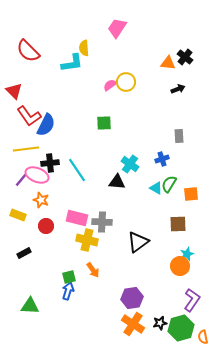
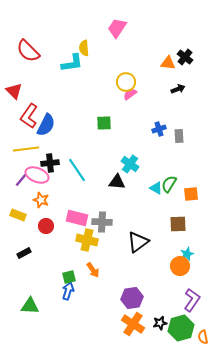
pink semicircle at (110, 85): moved 20 px right, 9 px down
red L-shape at (29, 116): rotated 70 degrees clockwise
blue cross at (162, 159): moved 3 px left, 30 px up
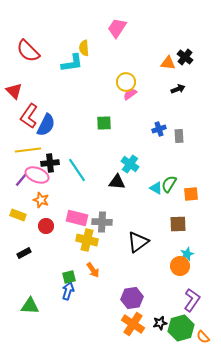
yellow line at (26, 149): moved 2 px right, 1 px down
orange semicircle at (203, 337): rotated 32 degrees counterclockwise
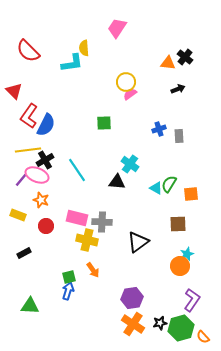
black cross at (50, 163): moved 5 px left, 3 px up; rotated 24 degrees counterclockwise
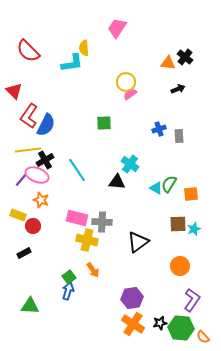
red circle at (46, 226): moved 13 px left
cyan star at (187, 254): moved 7 px right, 25 px up
green square at (69, 277): rotated 24 degrees counterclockwise
green hexagon at (181, 328): rotated 20 degrees clockwise
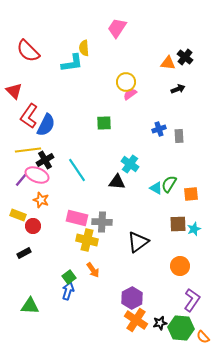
purple hexagon at (132, 298): rotated 20 degrees counterclockwise
orange cross at (133, 324): moved 3 px right, 4 px up
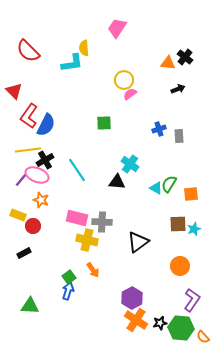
yellow circle at (126, 82): moved 2 px left, 2 px up
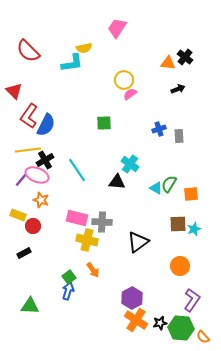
yellow semicircle at (84, 48): rotated 98 degrees counterclockwise
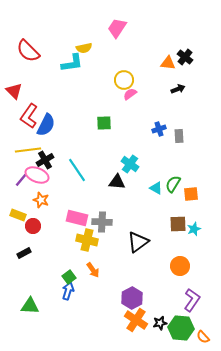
green semicircle at (169, 184): moved 4 px right
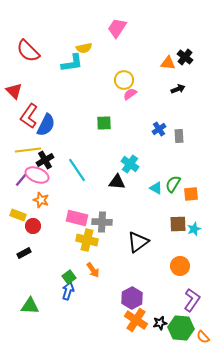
blue cross at (159, 129): rotated 16 degrees counterclockwise
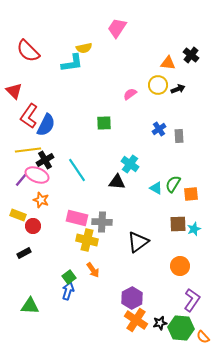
black cross at (185, 57): moved 6 px right, 2 px up
yellow circle at (124, 80): moved 34 px right, 5 px down
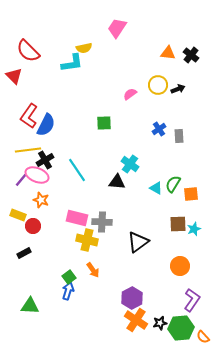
orange triangle at (168, 63): moved 10 px up
red triangle at (14, 91): moved 15 px up
green hexagon at (181, 328): rotated 10 degrees counterclockwise
